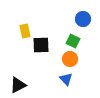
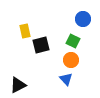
black square: rotated 12 degrees counterclockwise
orange circle: moved 1 px right, 1 px down
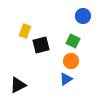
blue circle: moved 3 px up
yellow rectangle: rotated 32 degrees clockwise
orange circle: moved 1 px down
blue triangle: rotated 40 degrees clockwise
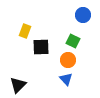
blue circle: moved 1 px up
black square: moved 2 px down; rotated 12 degrees clockwise
orange circle: moved 3 px left, 1 px up
blue triangle: rotated 40 degrees counterclockwise
black triangle: rotated 18 degrees counterclockwise
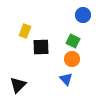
orange circle: moved 4 px right, 1 px up
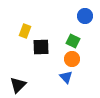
blue circle: moved 2 px right, 1 px down
blue triangle: moved 2 px up
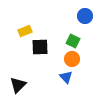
yellow rectangle: rotated 48 degrees clockwise
black square: moved 1 px left
